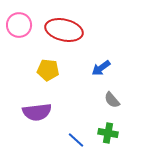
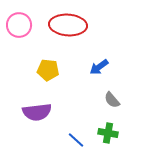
red ellipse: moved 4 px right, 5 px up; rotated 9 degrees counterclockwise
blue arrow: moved 2 px left, 1 px up
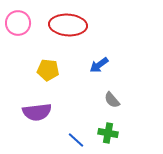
pink circle: moved 1 px left, 2 px up
blue arrow: moved 2 px up
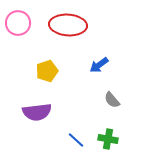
yellow pentagon: moved 1 px left, 1 px down; rotated 25 degrees counterclockwise
green cross: moved 6 px down
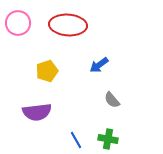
blue line: rotated 18 degrees clockwise
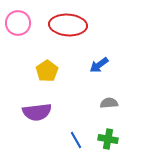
yellow pentagon: rotated 15 degrees counterclockwise
gray semicircle: moved 3 px left, 3 px down; rotated 126 degrees clockwise
